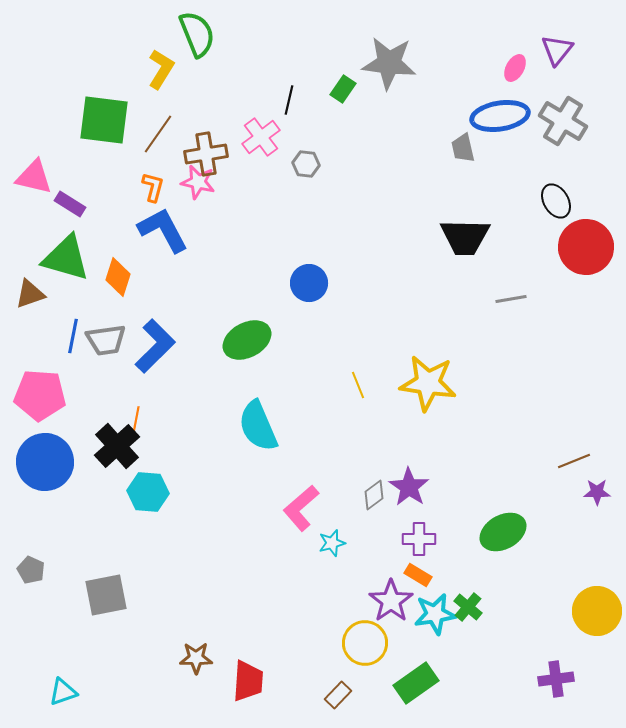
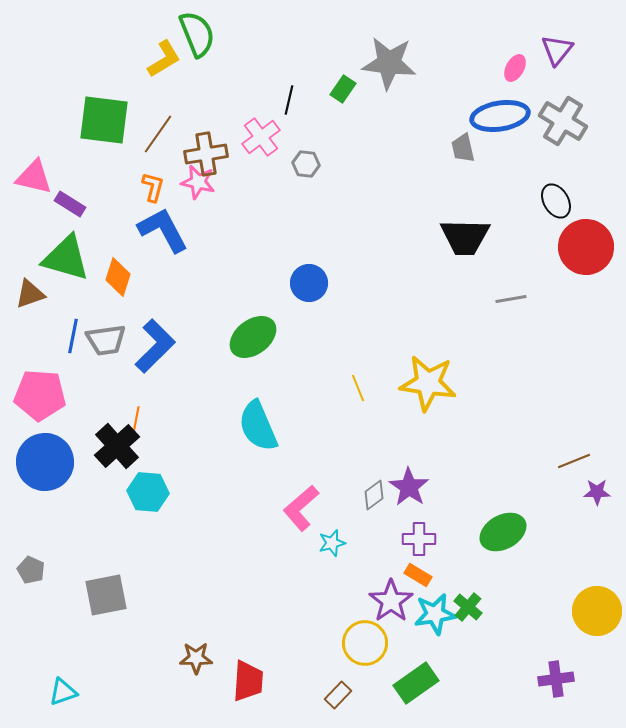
yellow L-shape at (161, 69): moved 3 px right, 10 px up; rotated 27 degrees clockwise
green ellipse at (247, 340): moved 6 px right, 3 px up; rotated 9 degrees counterclockwise
yellow line at (358, 385): moved 3 px down
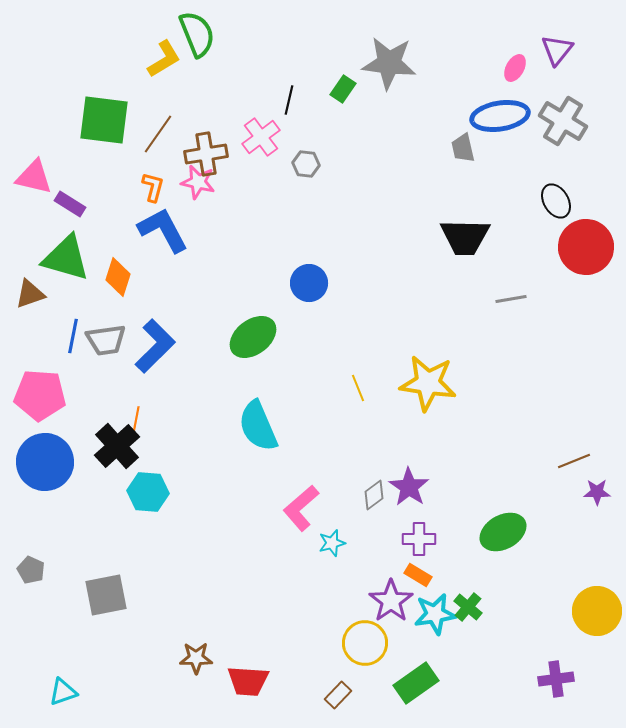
red trapezoid at (248, 681): rotated 90 degrees clockwise
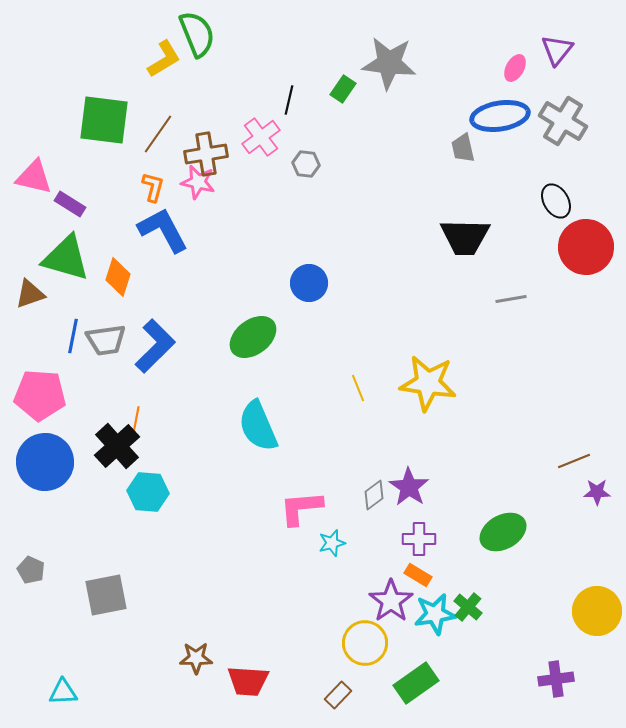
pink L-shape at (301, 508): rotated 36 degrees clockwise
cyan triangle at (63, 692): rotated 16 degrees clockwise
